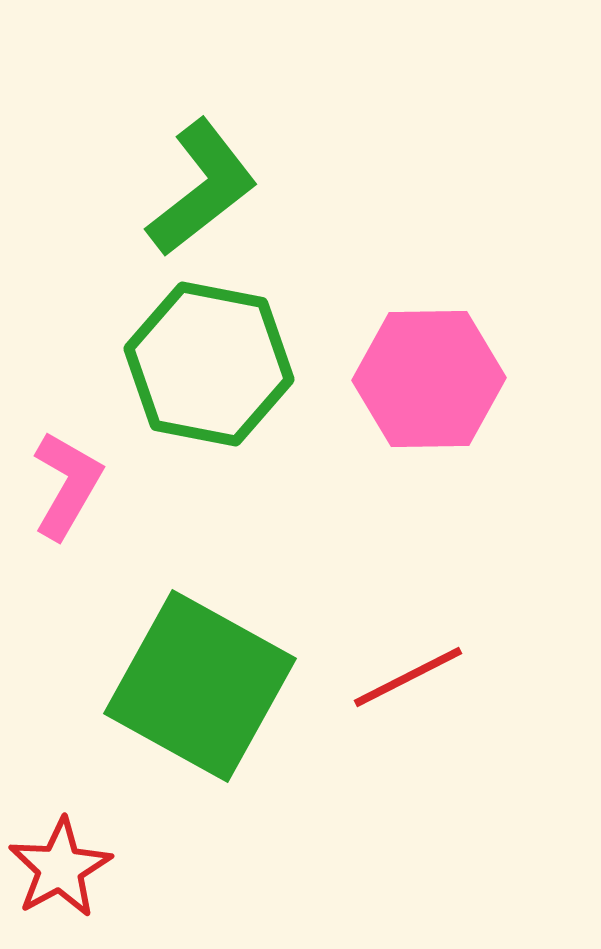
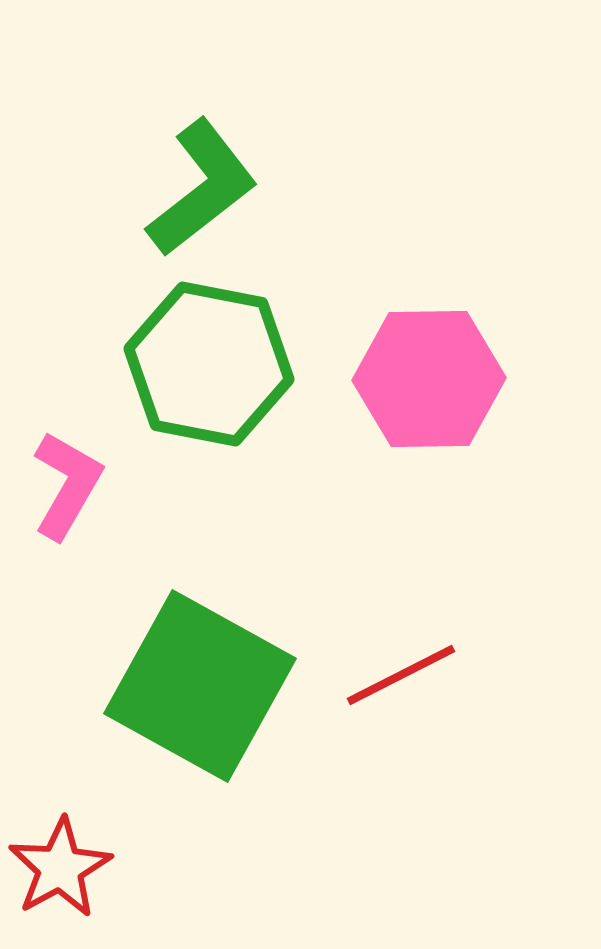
red line: moved 7 px left, 2 px up
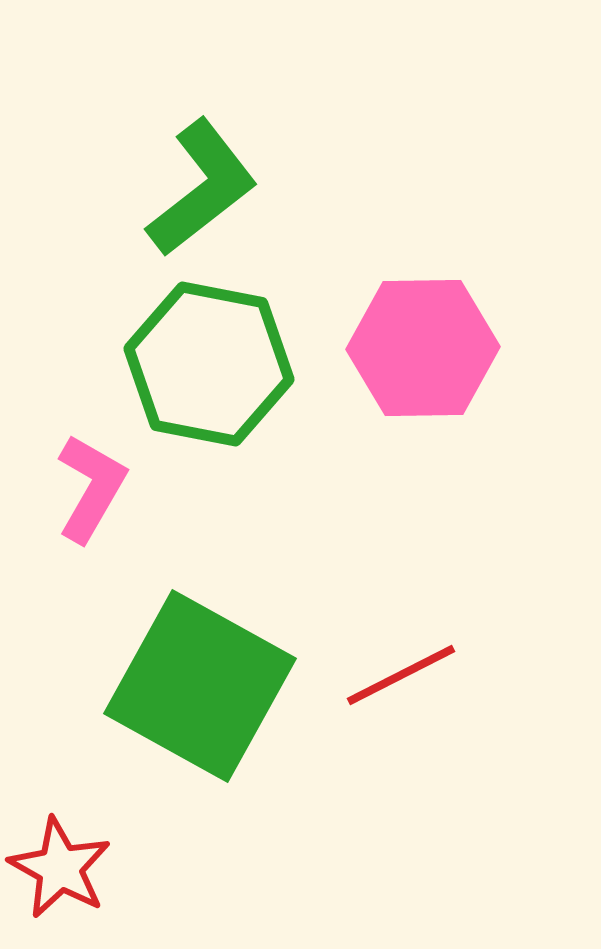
pink hexagon: moved 6 px left, 31 px up
pink L-shape: moved 24 px right, 3 px down
red star: rotated 14 degrees counterclockwise
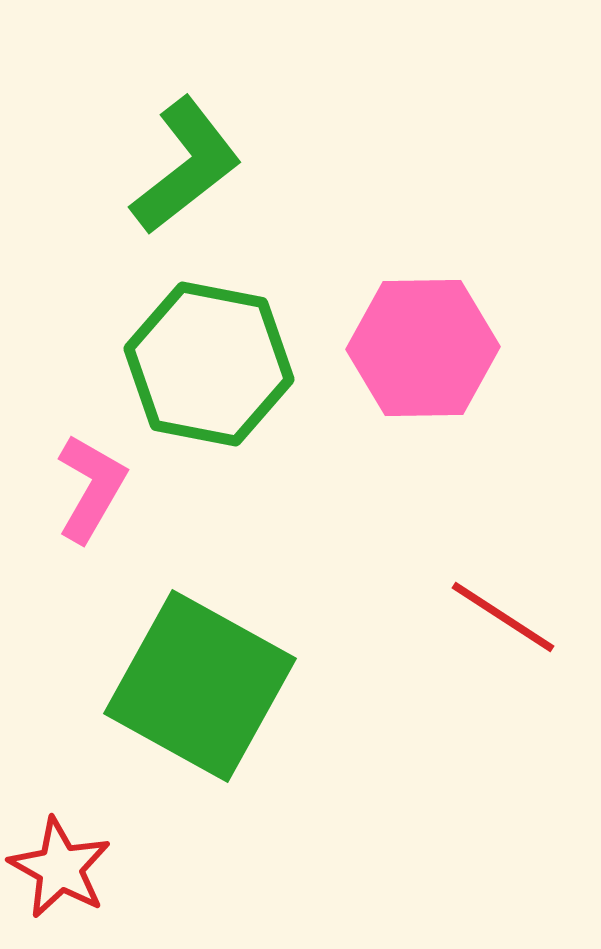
green L-shape: moved 16 px left, 22 px up
red line: moved 102 px right, 58 px up; rotated 60 degrees clockwise
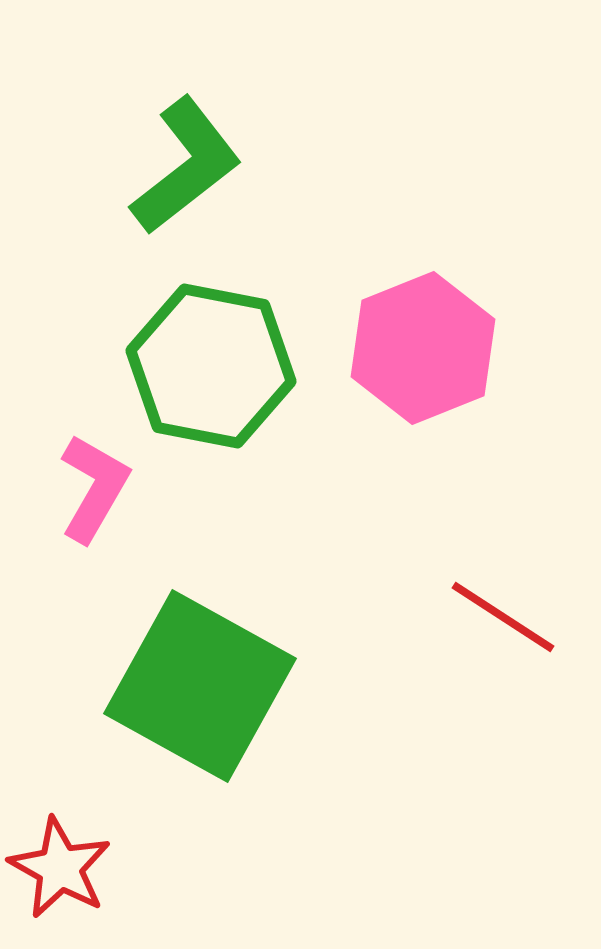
pink hexagon: rotated 21 degrees counterclockwise
green hexagon: moved 2 px right, 2 px down
pink L-shape: moved 3 px right
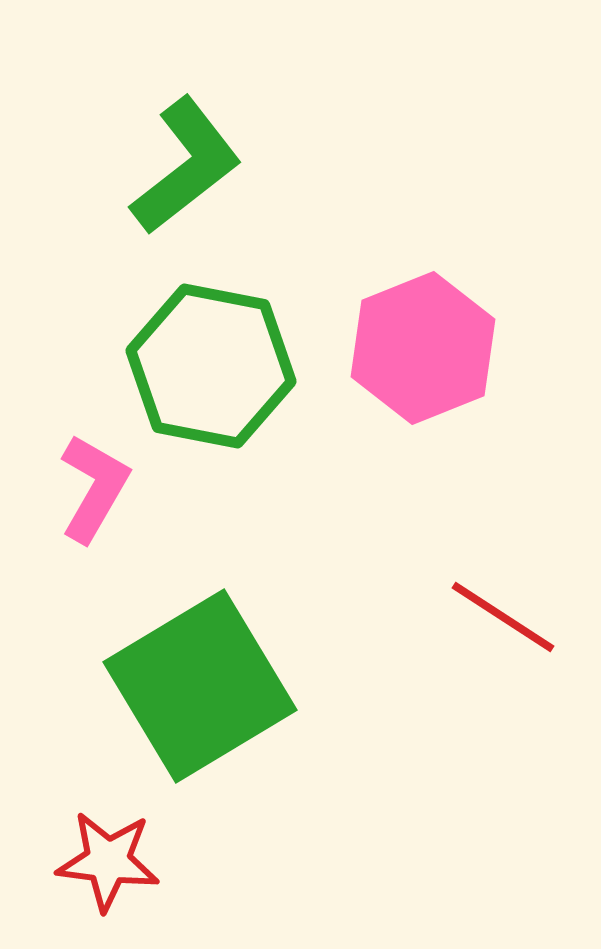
green square: rotated 30 degrees clockwise
red star: moved 48 px right, 7 px up; rotated 22 degrees counterclockwise
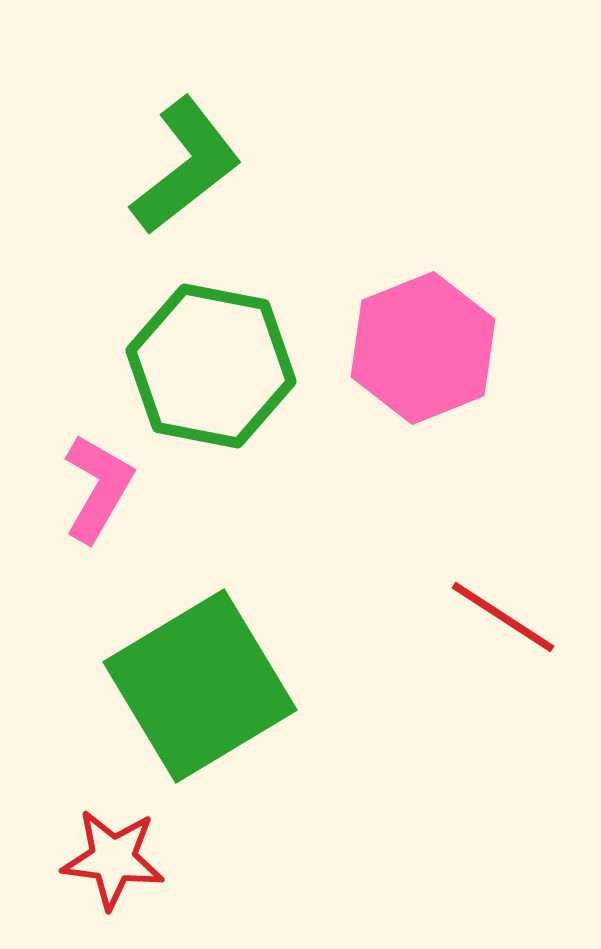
pink L-shape: moved 4 px right
red star: moved 5 px right, 2 px up
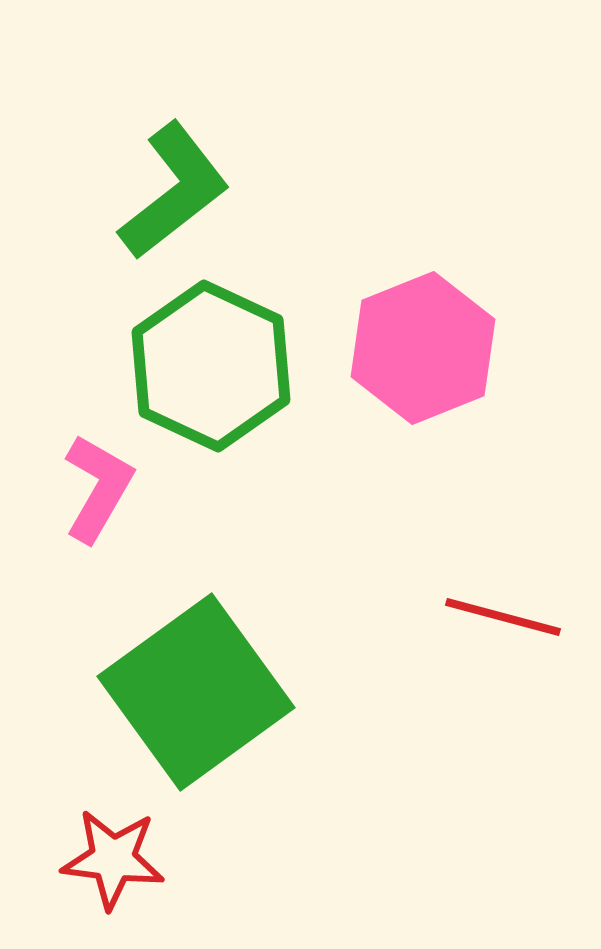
green L-shape: moved 12 px left, 25 px down
green hexagon: rotated 14 degrees clockwise
red line: rotated 18 degrees counterclockwise
green square: moved 4 px left, 6 px down; rotated 5 degrees counterclockwise
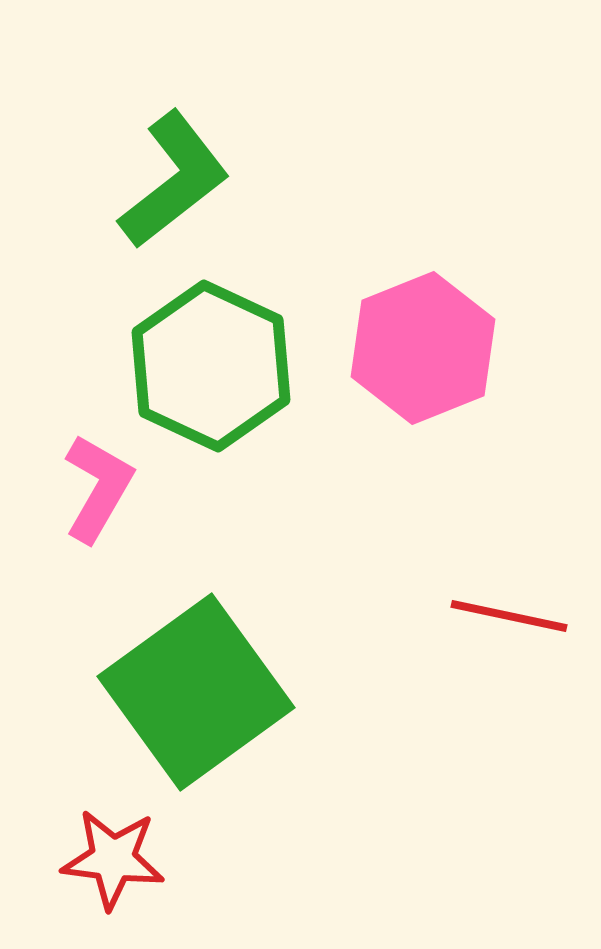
green L-shape: moved 11 px up
red line: moved 6 px right, 1 px up; rotated 3 degrees counterclockwise
